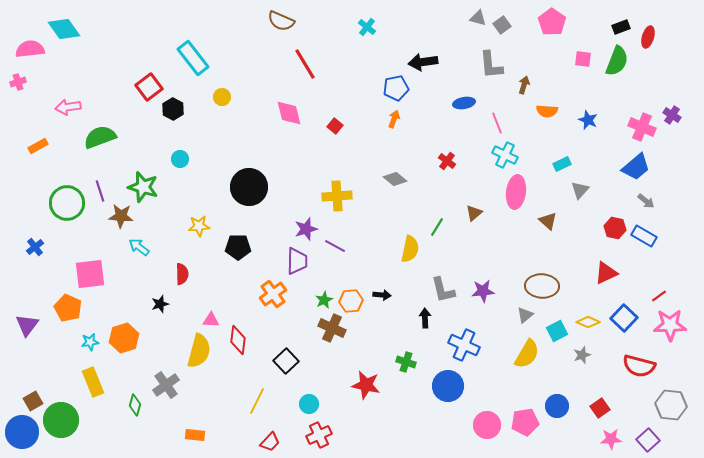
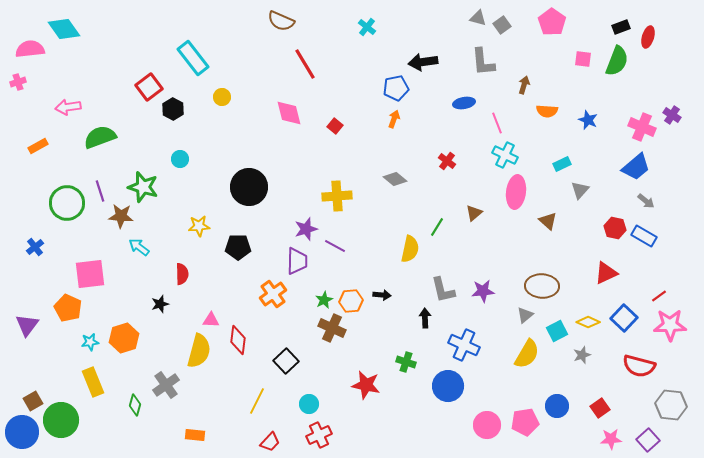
gray L-shape at (491, 65): moved 8 px left, 3 px up
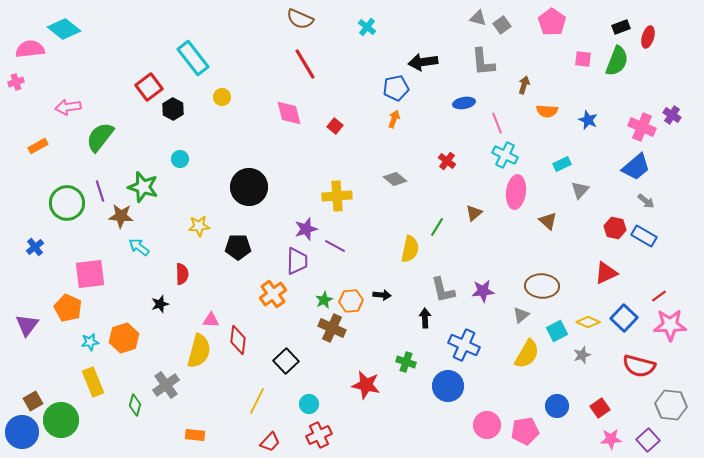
brown semicircle at (281, 21): moved 19 px right, 2 px up
cyan diamond at (64, 29): rotated 16 degrees counterclockwise
pink cross at (18, 82): moved 2 px left
green semicircle at (100, 137): rotated 32 degrees counterclockwise
gray triangle at (525, 315): moved 4 px left
pink pentagon at (525, 422): moved 9 px down
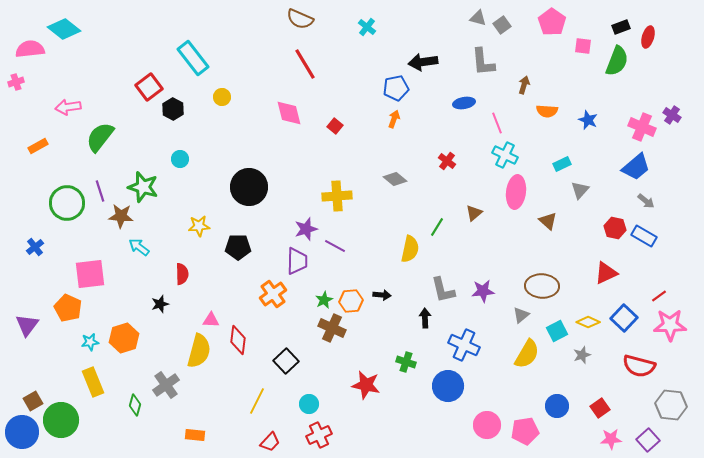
pink square at (583, 59): moved 13 px up
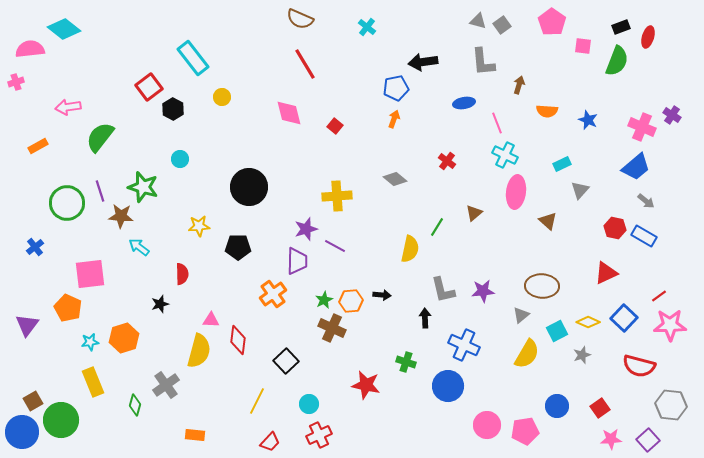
gray triangle at (478, 18): moved 3 px down
brown arrow at (524, 85): moved 5 px left
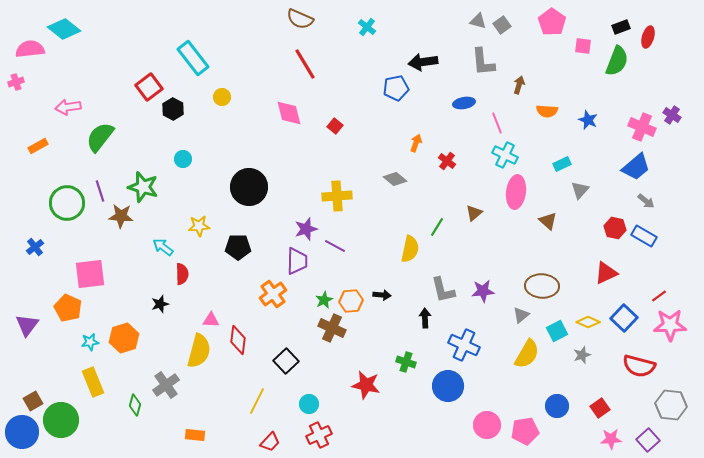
orange arrow at (394, 119): moved 22 px right, 24 px down
cyan circle at (180, 159): moved 3 px right
cyan arrow at (139, 247): moved 24 px right
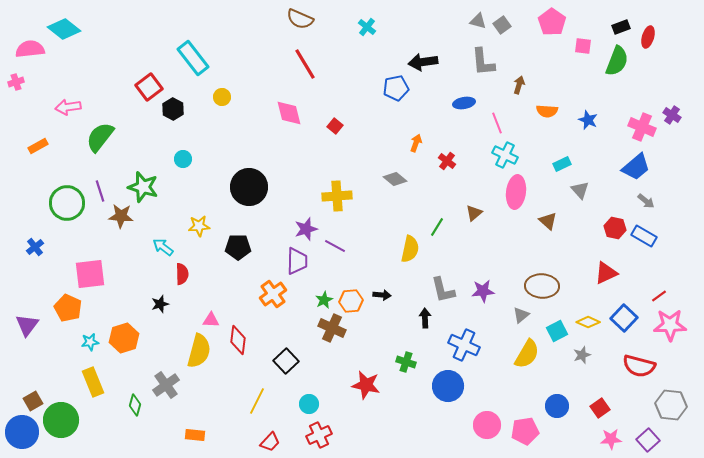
gray triangle at (580, 190): rotated 24 degrees counterclockwise
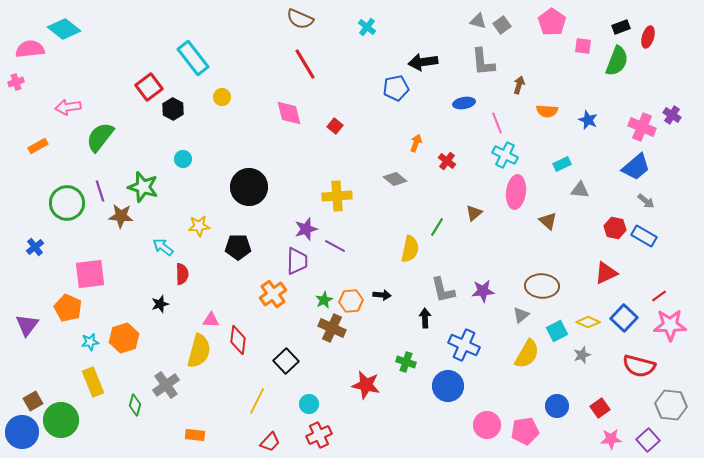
gray triangle at (580, 190): rotated 42 degrees counterclockwise
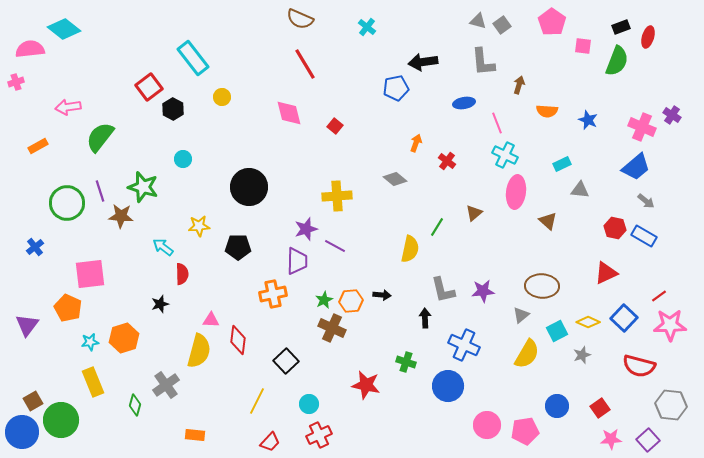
orange cross at (273, 294): rotated 24 degrees clockwise
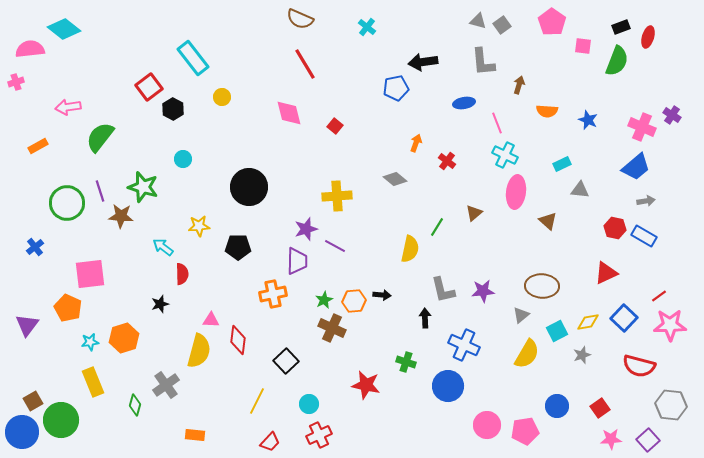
gray arrow at (646, 201): rotated 48 degrees counterclockwise
orange hexagon at (351, 301): moved 3 px right
yellow diamond at (588, 322): rotated 35 degrees counterclockwise
